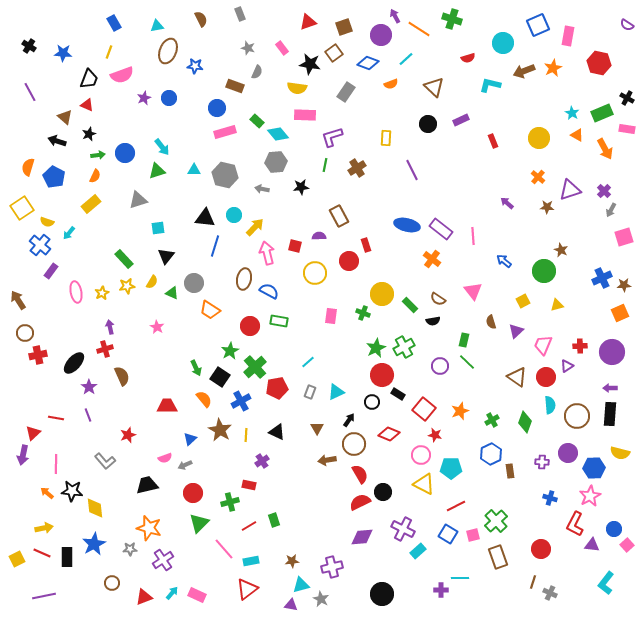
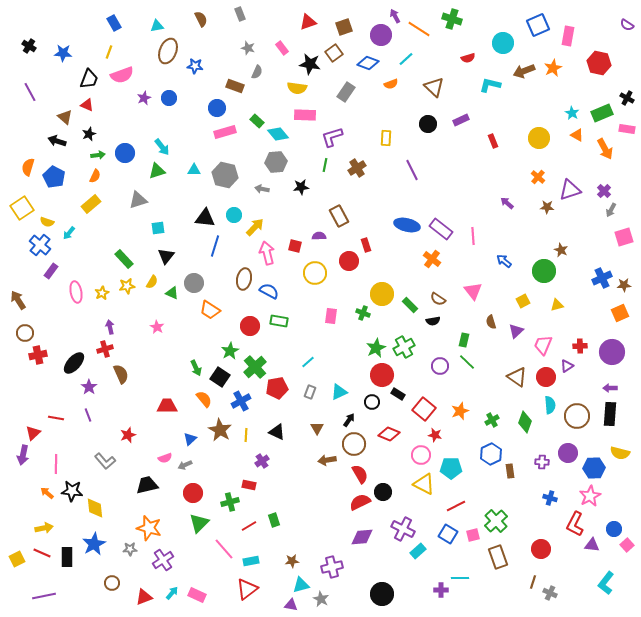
brown semicircle at (122, 376): moved 1 px left, 2 px up
cyan triangle at (336, 392): moved 3 px right
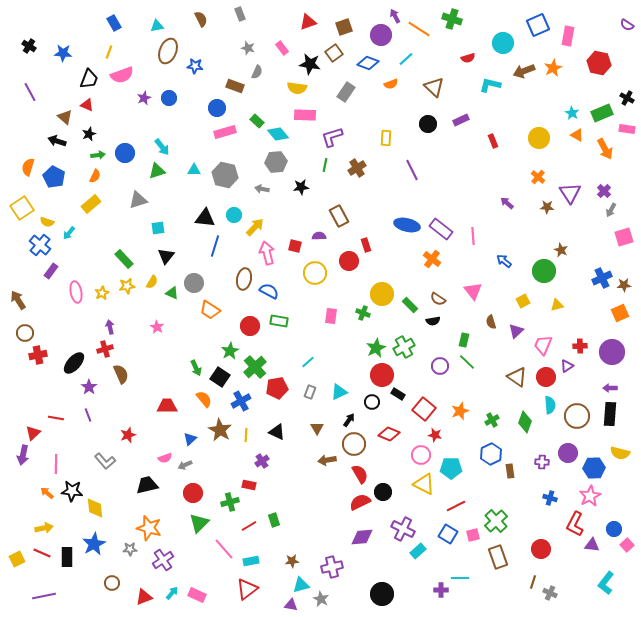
purple triangle at (570, 190): moved 3 px down; rotated 45 degrees counterclockwise
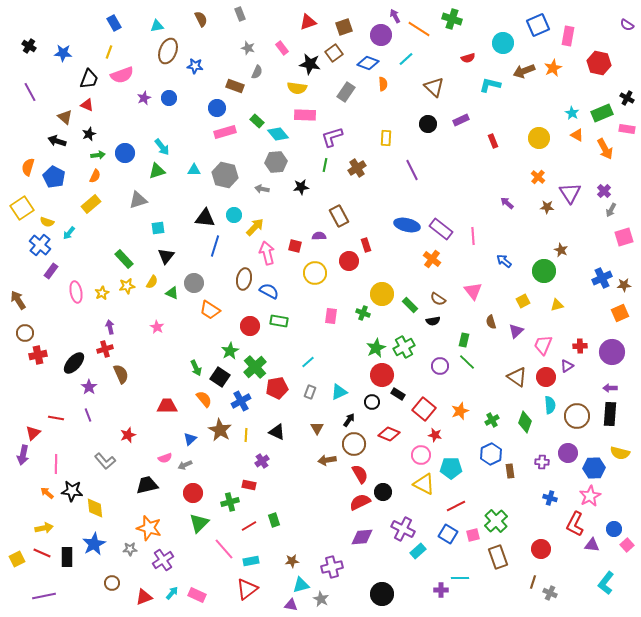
orange semicircle at (391, 84): moved 8 px left; rotated 72 degrees counterclockwise
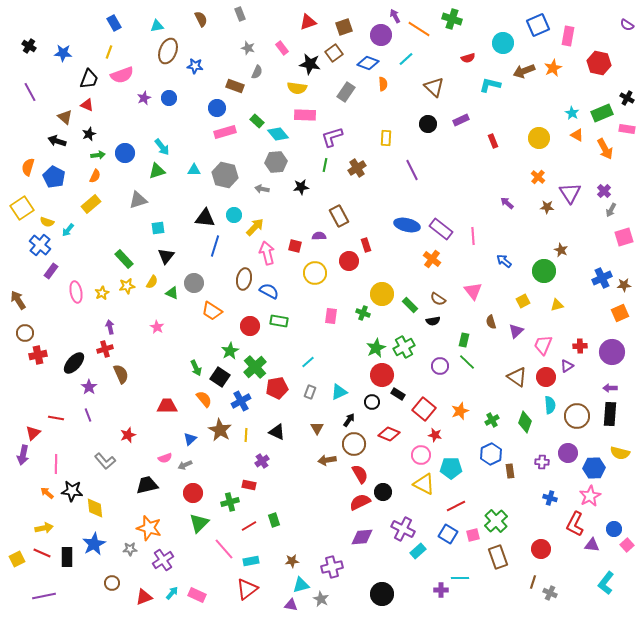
cyan arrow at (69, 233): moved 1 px left, 3 px up
orange trapezoid at (210, 310): moved 2 px right, 1 px down
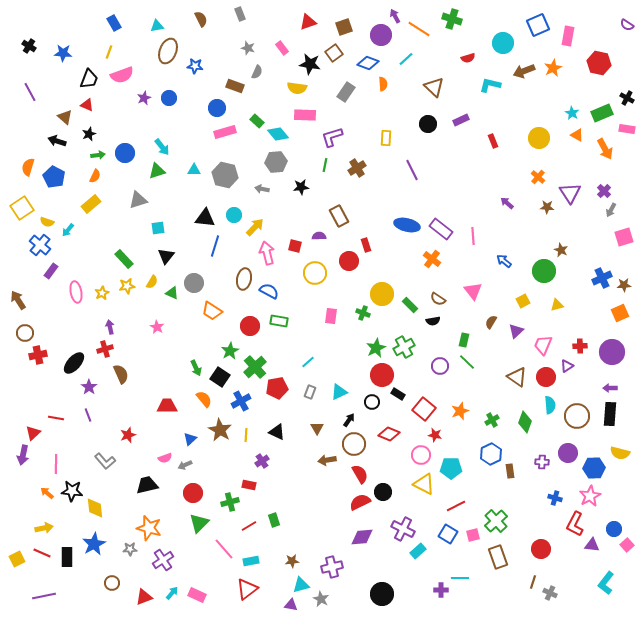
brown semicircle at (491, 322): rotated 48 degrees clockwise
blue cross at (550, 498): moved 5 px right
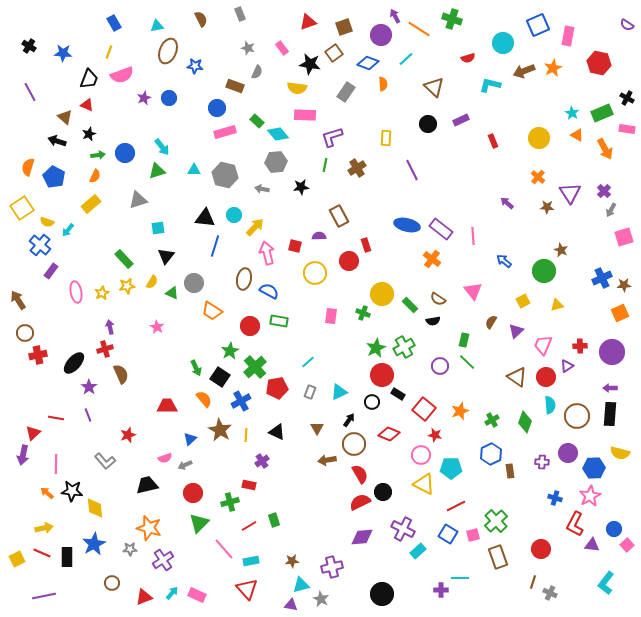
red triangle at (247, 589): rotated 35 degrees counterclockwise
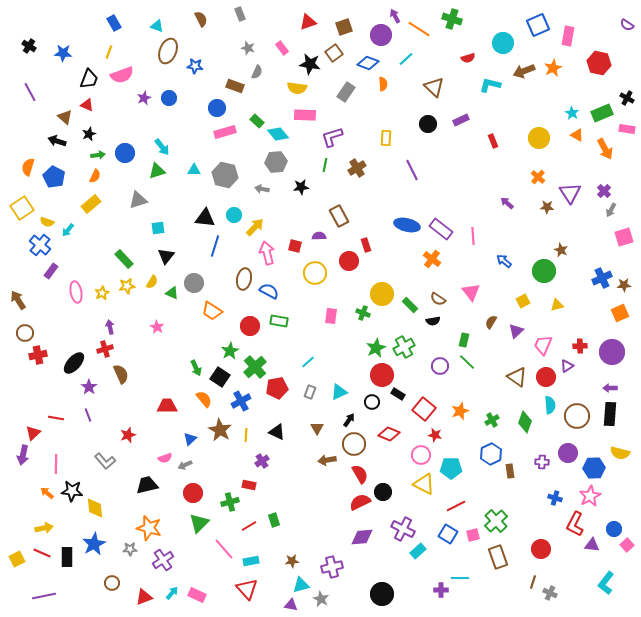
cyan triangle at (157, 26): rotated 32 degrees clockwise
pink triangle at (473, 291): moved 2 px left, 1 px down
